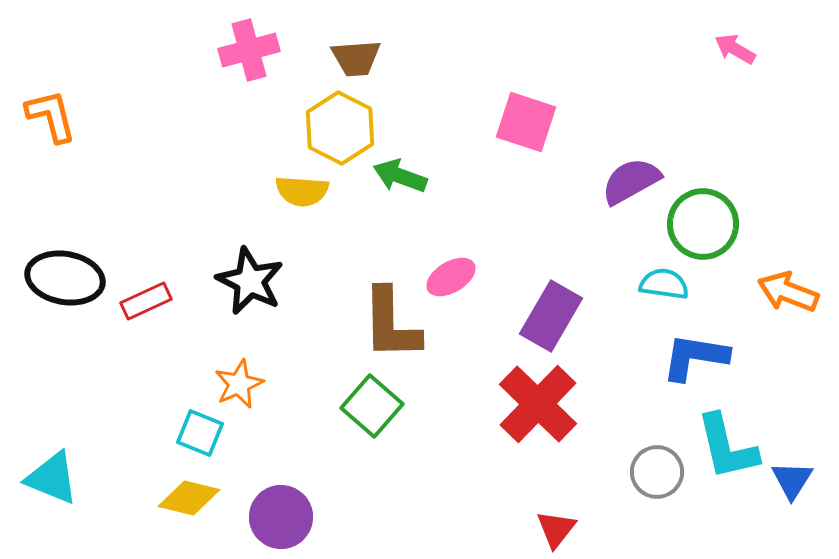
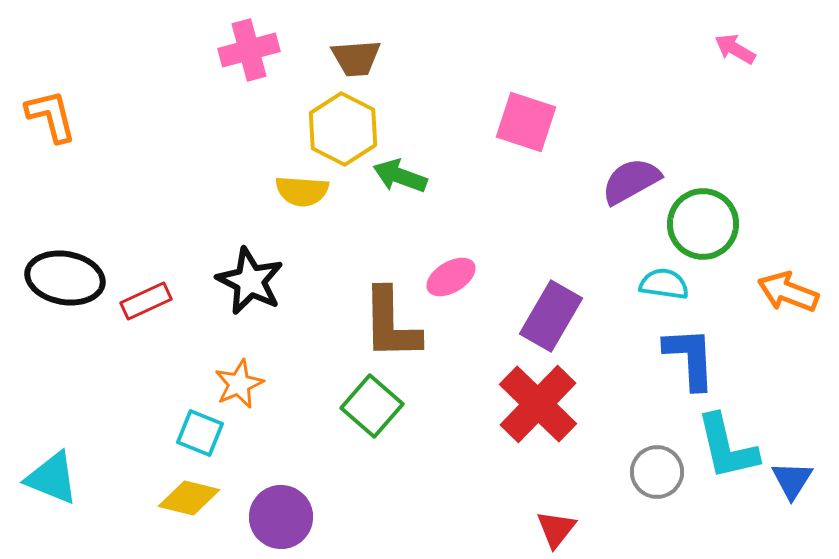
yellow hexagon: moved 3 px right, 1 px down
blue L-shape: moved 5 px left, 1 px down; rotated 78 degrees clockwise
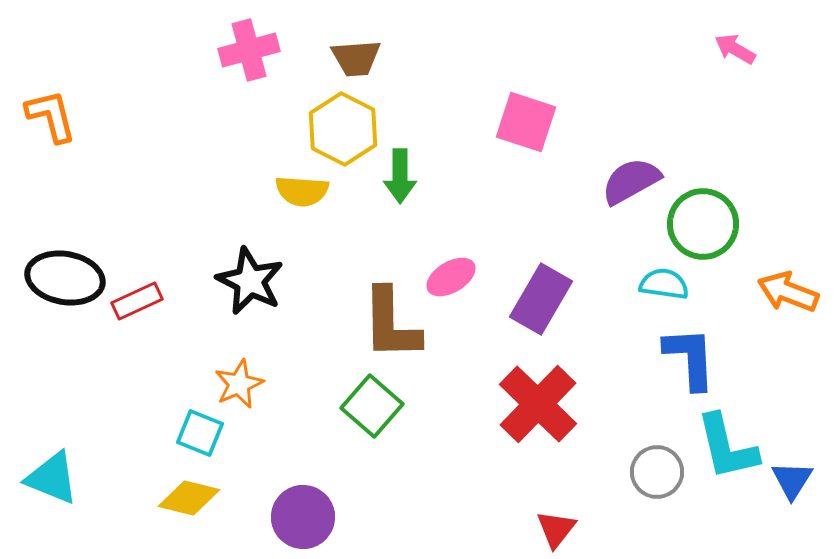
green arrow: rotated 110 degrees counterclockwise
red rectangle: moved 9 px left
purple rectangle: moved 10 px left, 17 px up
purple circle: moved 22 px right
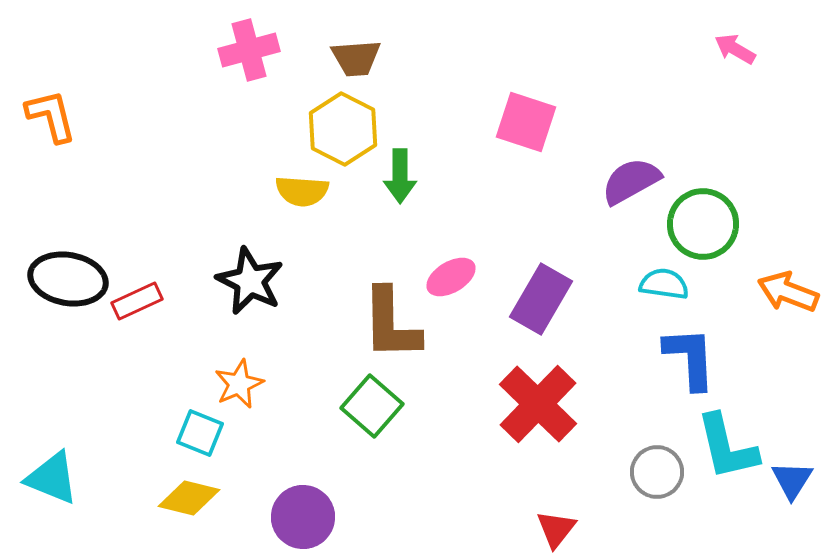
black ellipse: moved 3 px right, 1 px down
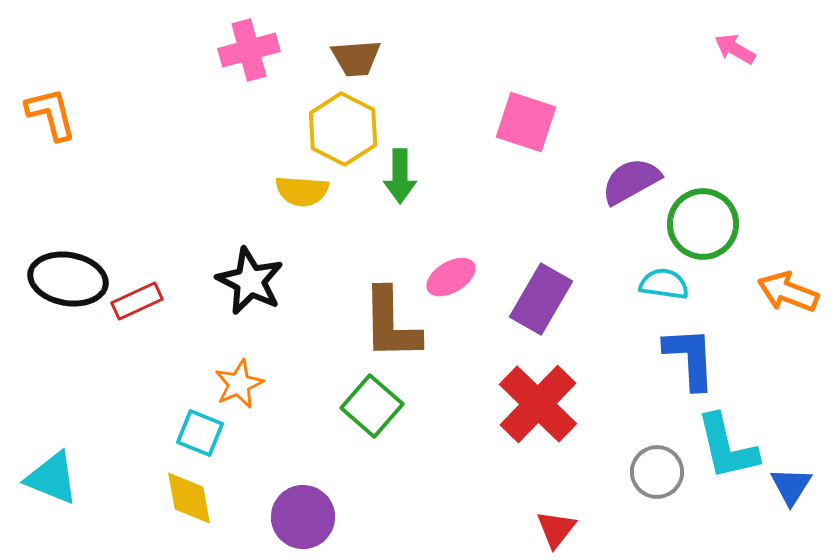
orange L-shape: moved 2 px up
blue triangle: moved 1 px left, 6 px down
yellow diamond: rotated 66 degrees clockwise
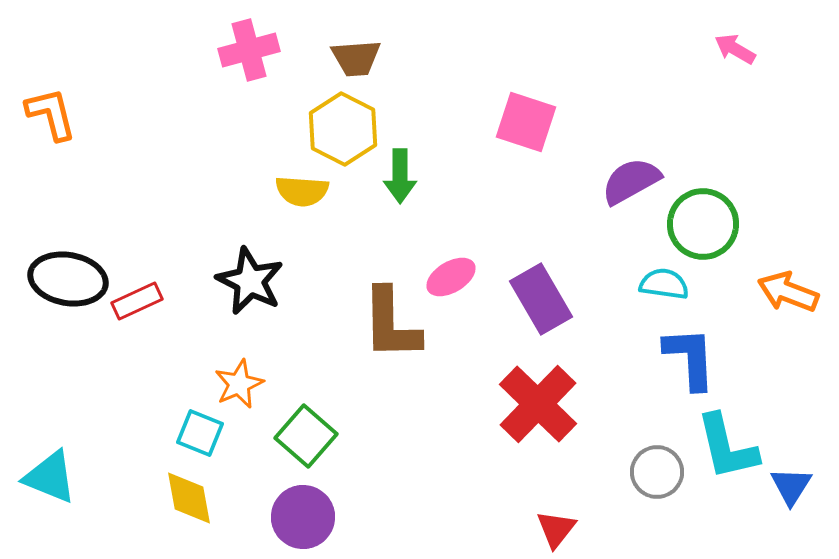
purple rectangle: rotated 60 degrees counterclockwise
green square: moved 66 px left, 30 px down
cyan triangle: moved 2 px left, 1 px up
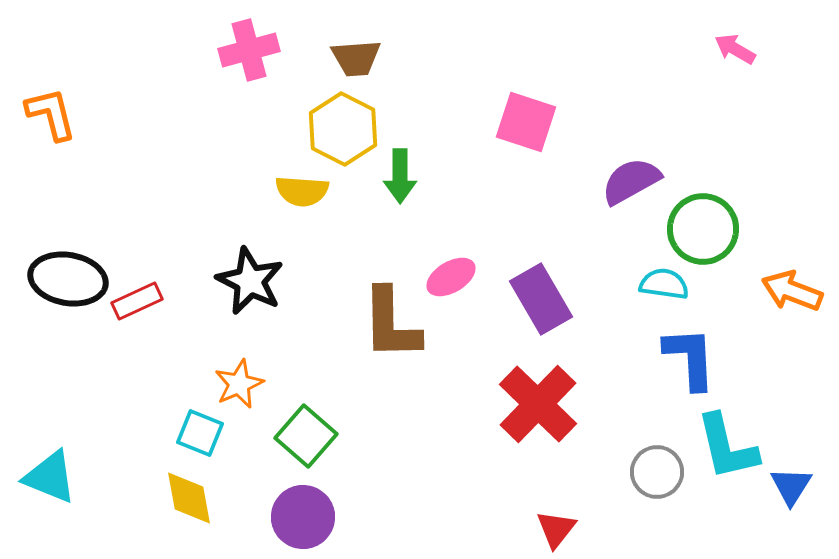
green circle: moved 5 px down
orange arrow: moved 4 px right, 1 px up
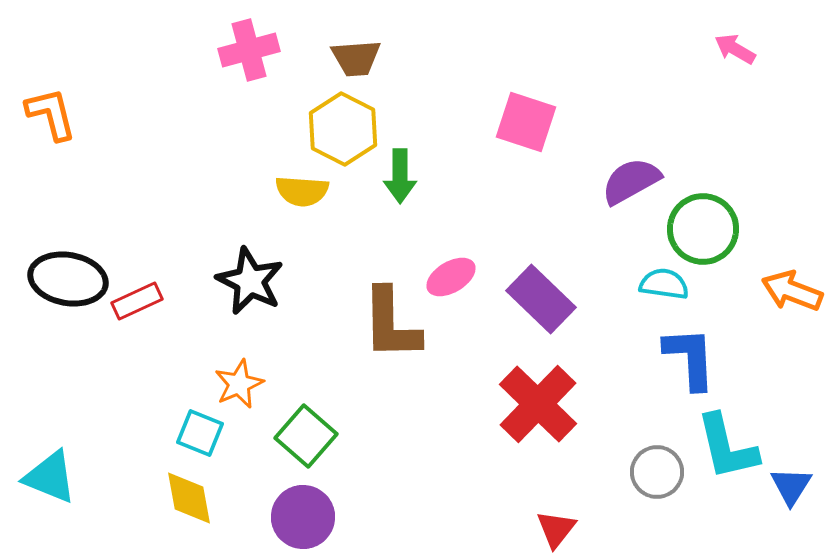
purple rectangle: rotated 16 degrees counterclockwise
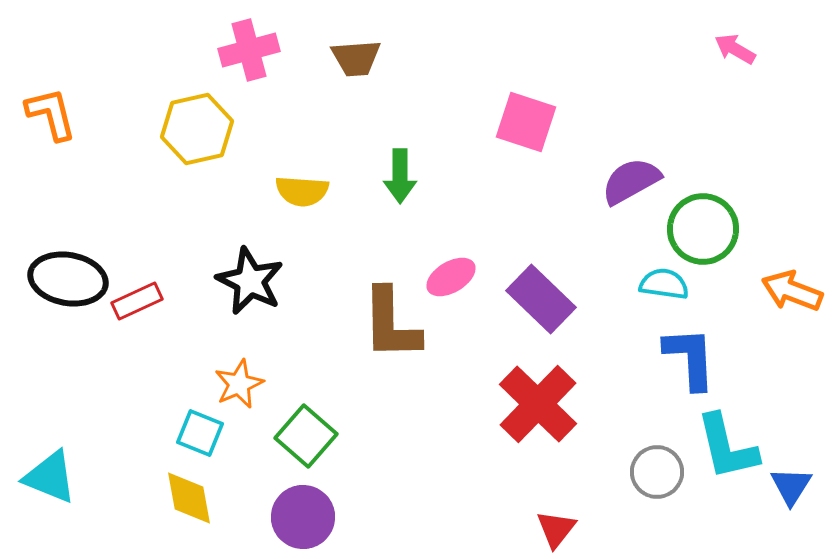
yellow hexagon: moved 146 px left; rotated 20 degrees clockwise
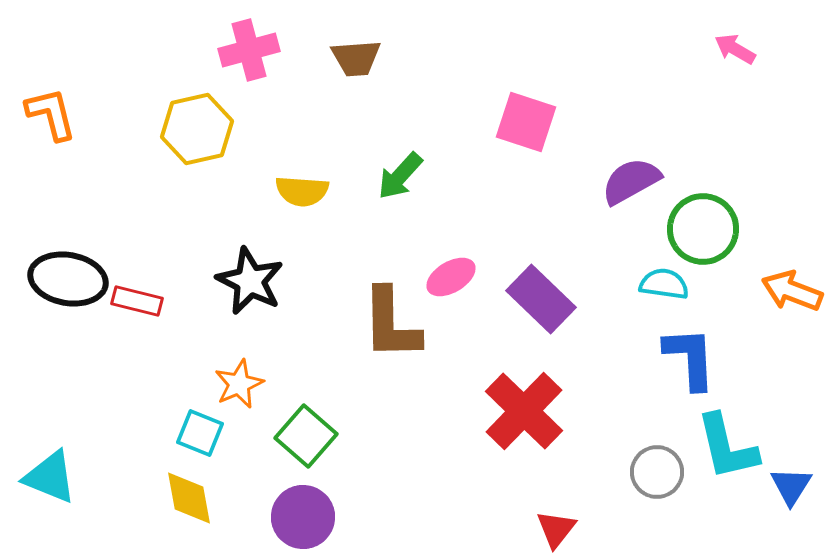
green arrow: rotated 42 degrees clockwise
red rectangle: rotated 39 degrees clockwise
red cross: moved 14 px left, 7 px down
